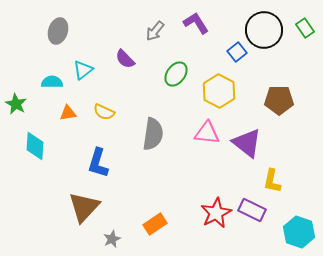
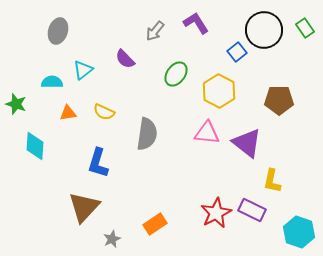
green star: rotated 10 degrees counterclockwise
gray semicircle: moved 6 px left
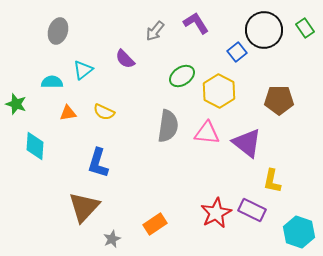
green ellipse: moved 6 px right, 2 px down; rotated 20 degrees clockwise
gray semicircle: moved 21 px right, 8 px up
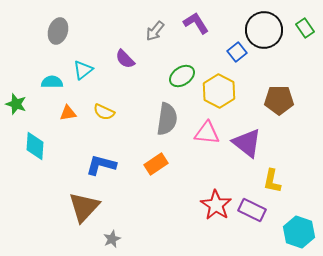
gray semicircle: moved 1 px left, 7 px up
blue L-shape: moved 3 px right, 2 px down; rotated 88 degrees clockwise
red star: moved 8 px up; rotated 12 degrees counterclockwise
orange rectangle: moved 1 px right, 60 px up
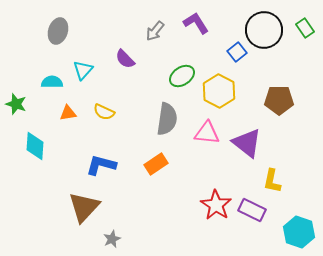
cyan triangle: rotated 10 degrees counterclockwise
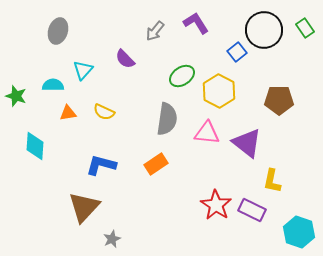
cyan semicircle: moved 1 px right, 3 px down
green star: moved 8 px up
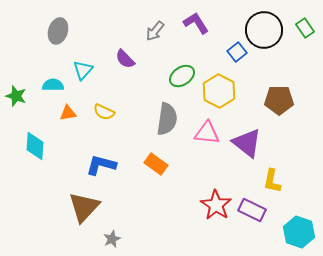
orange rectangle: rotated 70 degrees clockwise
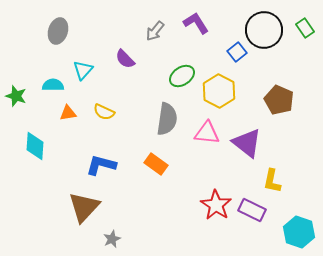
brown pentagon: rotated 24 degrees clockwise
